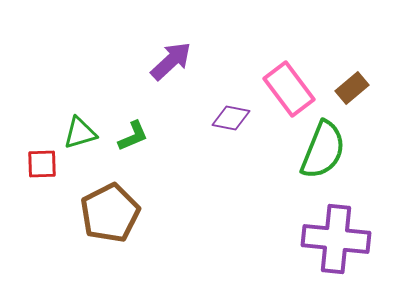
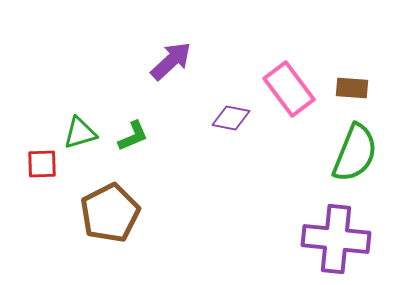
brown rectangle: rotated 44 degrees clockwise
green semicircle: moved 32 px right, 3 px down
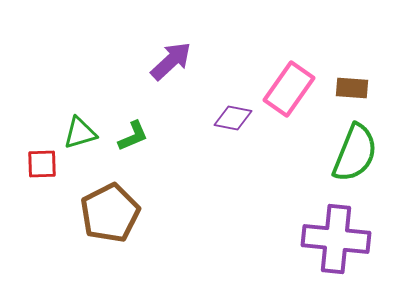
pink rectangle: rotated 72 degrees clockwise
purple diamond: moved 2 px right
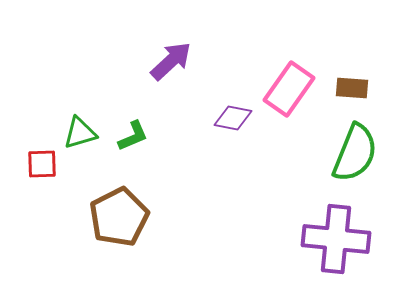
brown pentagon: moved 9 px right, 4 px down
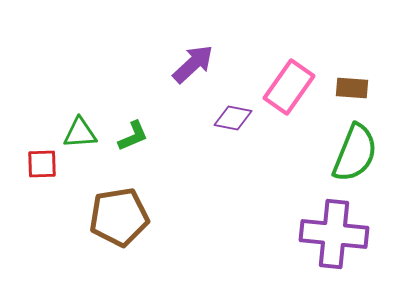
purple arrow: moved 22 px right, 3 px down
pink rectangle: moved 2 px up
green triangle: rotated 12 degrees clockwise
brown pentagon: rotated 18 degrees clockwise
purple cross: moved 2 px left, 5 px up
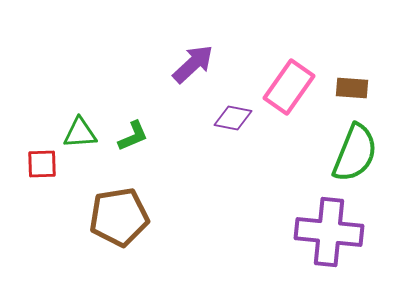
purple cross: moved 5 px left, 2 px up
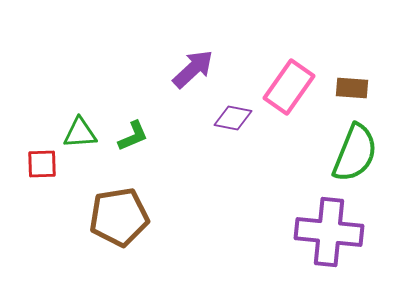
purple arrow: moved 5 px down
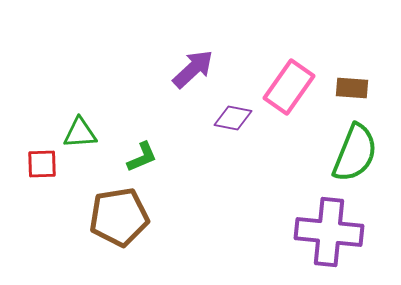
green L-shape: moved 9 px right, 21 px down
